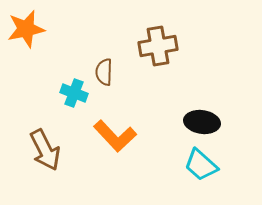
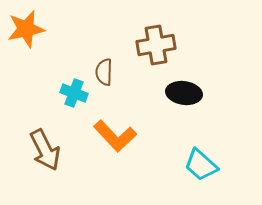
brown cross: moved 2 px left, 1 px up
black ellipse: moved 18 px left, 29 px up
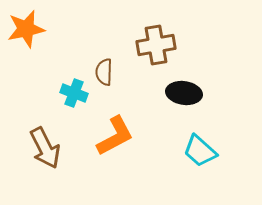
orange L-shape: rotated 75 degrees counterclockwise
brown arrow: moved 2 px up
cyan trapezoid: moved 1 px left, 14 px up
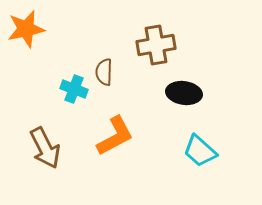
cyan cross: moved 4 px up
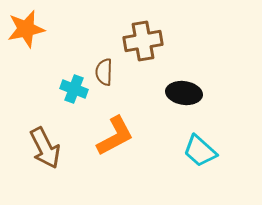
brown cross: moved 13 px left, 4 px up
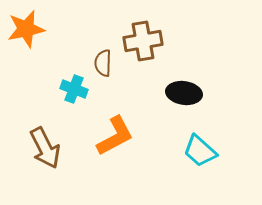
brown semicircle: moved 1 px left, 9 px up
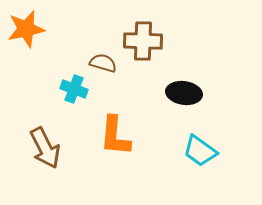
brown cross: rotated 12 degrees clockwise
brown semicircle: rotated 104 degrees clockwise
orange L-shape: rotated 123 degrees clockwise
cyan trapezoid: rotated 6 degrees counterclockwise
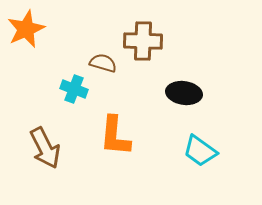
orange star: rotated 12 degrees counterclockwise
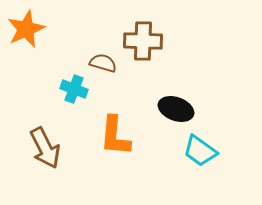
black ellipse: moved 8 px left, 16 px down; rotated 12 degrees clockwise
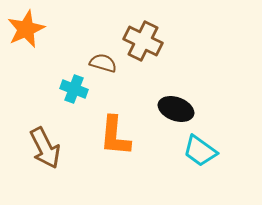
brown cross: rotated 24 degrees clockwise
